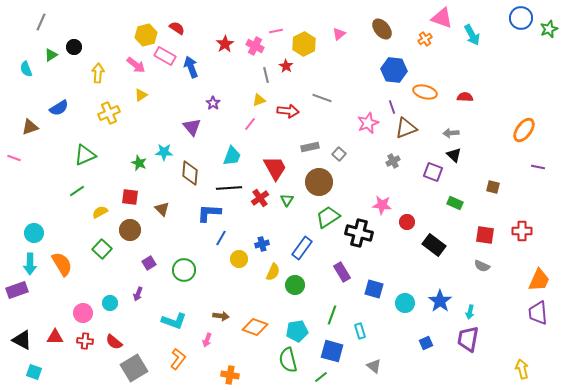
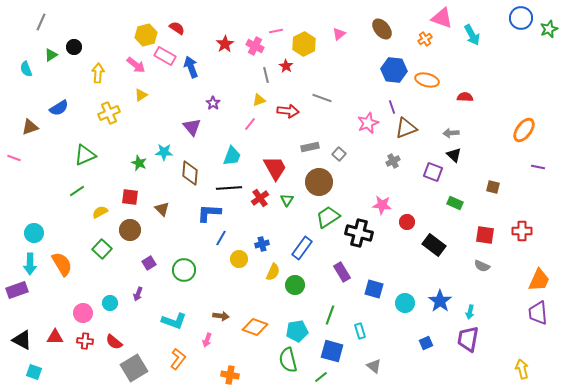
orange ellipse at (425, 92): moved 2 px right, 12 px up
green line at (332, 315): moved 2 px left
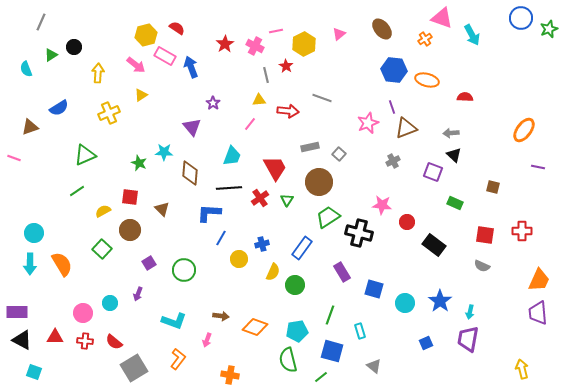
yellow triangle at (259, 100): rotated 16 degrees clockwise
yellow semicircle at (100, 212): moved 3 px right, 1 px up
purple rectangle at (17, 290): moved 22 px down; rotated 20 degrees clockwise
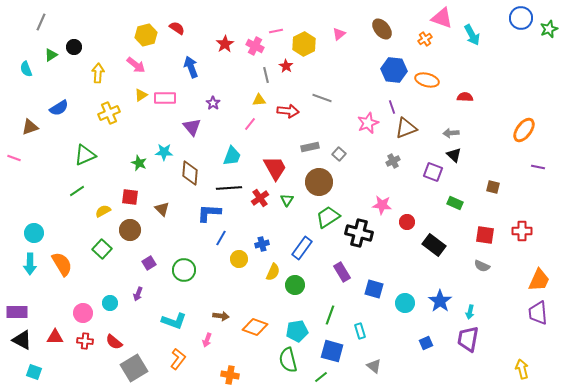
pink rectangle at (165, 56): moved 42 px down; rotated 30 degrees counterclockwise
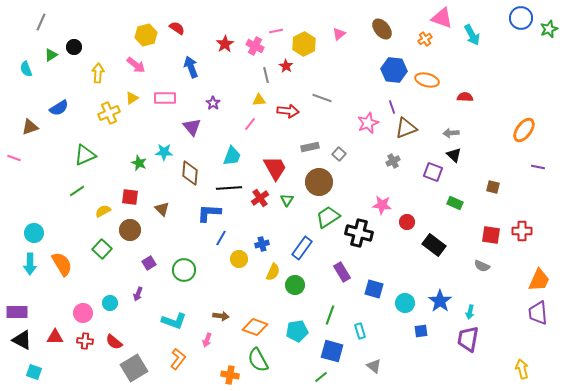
yellow triangle at (141, 95): moved 9 px left, 3 px down
red square at (485, 235): moved 6 px right
blue square at (426, 343): moved 5 px left, 12 px up; rotated 16 degrees clockwise
green semicircle at (288, 360): moved 30 px left; rotated 15 degrees counterclockwise
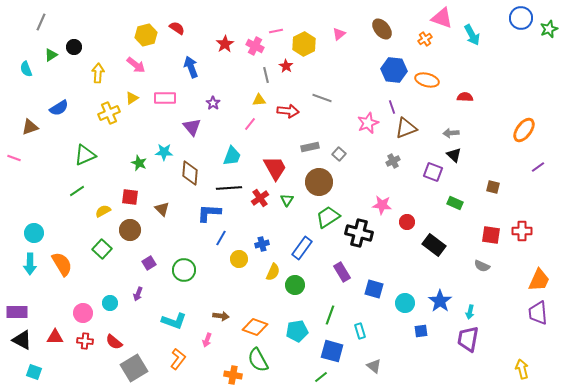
purple line at (538, 167): rotated 48 degrees counterclockwise
orange cross at (230, 375): moved 3 px right
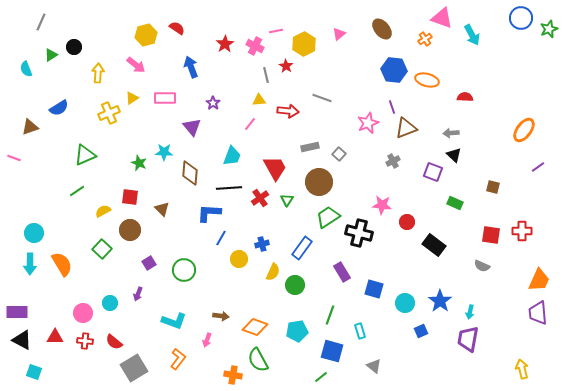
blue square at (421, 331): rotated 16 degrees counterclockwise
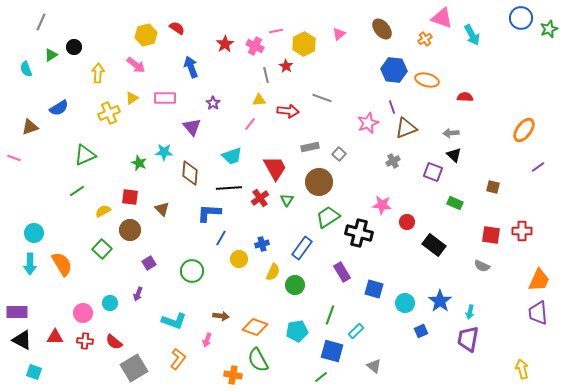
cyan trapezoid at (232, 156): rotated 50 degrees clockwise
green circle at (184, 270): moved 8 px right, 1 px down
cyan rectangle at (360, 331): moved 4 px left; rotated 63 degrees clockwise
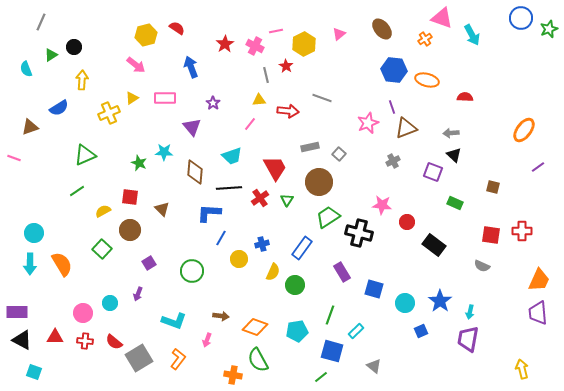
yellow arrow at (98, 73): moved 16 px left, 7 px down
brown diamond at (190, 173): moved 5 px right, 1 px up
gray square at (134, 368): moved 5 px right, 10 px up
